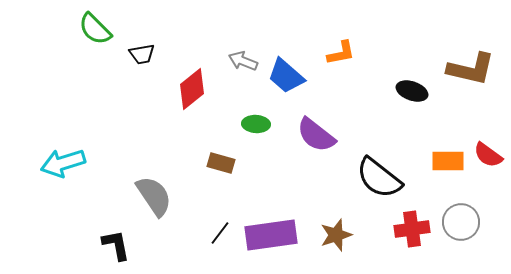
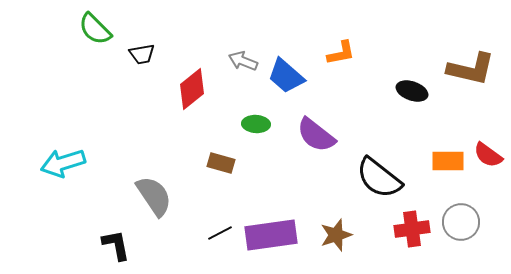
black line: rotated 25 degrees clockwise
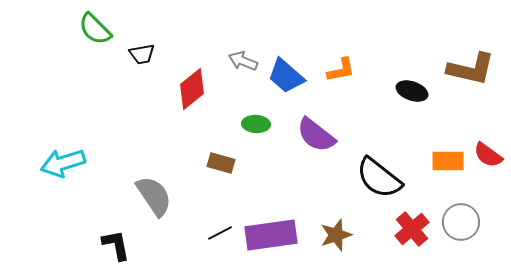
orange L-shape: moved 17 px down
red cross: rotated 32 degrees counterclockwise
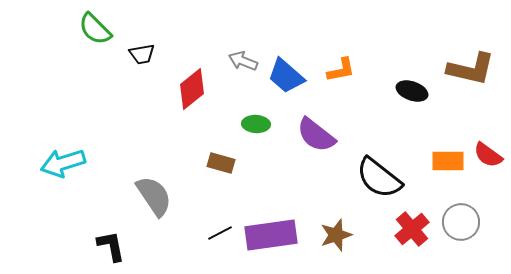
black L-shape: moved 5 px left, 1 px down
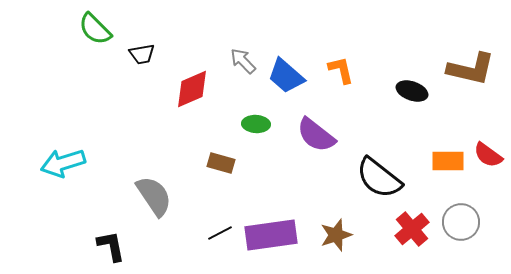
gray arrow: rotated 24 degrees clockwise
orange L-shape: rotated 92 degrees counterclockwise
red diamond: rotated 15 degrees clockwise
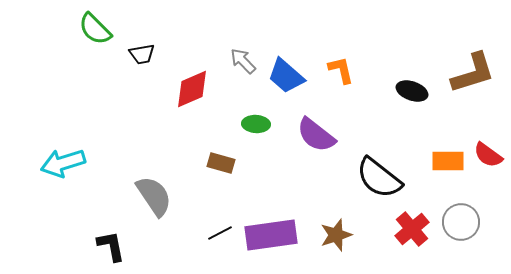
brown L-shape: moved 2 px right, 4 px down; rotated 30 degrees counterclockwise
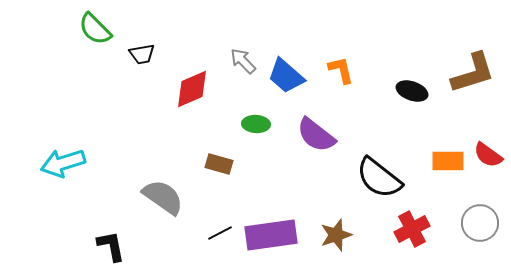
brown rectangle: moved 2 px left, 1 px down
gray semicircle: moved 9 px right, 1 px down; rotated 21 degrees counterclockwise
gray circle: moved 19 px right, 1 px down
red cross: rotated 12 degrees clockwise
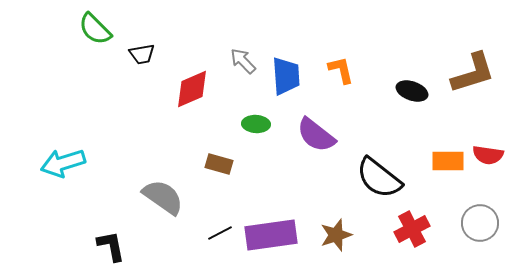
blue trapezoid: rotated 135 degrees counterclockwise
red semicircle: rotated 28 degrees counterclockwise
